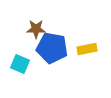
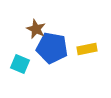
brown star: rotated 24 degrees clockwise
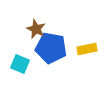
blue pentagon: moved 1 px left
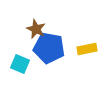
blue pentagon: moved 2 px left
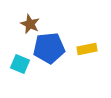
brown star: moved 6 px left, 5 px up
blue pentagon: rotated 16 degrees counterclockwise
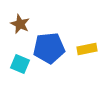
brown star: moved 10 px left
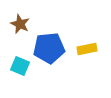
cyan square: moved 2 px down
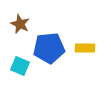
yellow rectangle: moved 2 px left, 1 px up; rotated 12 degrees clockwise
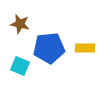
brown star: rotated 12 degrees counterclockwise
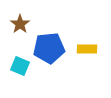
brown star: rotated 24 degrees clockwise
yellow rectangle: moved 2 px right, 1 px down
